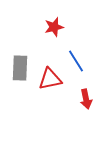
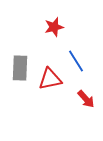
red arrow: rotated 30 degrees counterclockwise
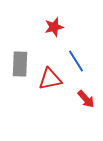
gray rectangle: moved 4 px up
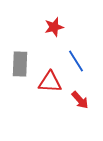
red triangle: moved 3 px down; rotated 15 degrees clockwise
red arrow: moved 6 px left, 1 px down
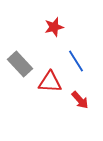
gray rectangle: rotated 45 degrees counterclockwise
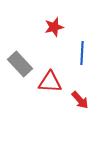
blue line: moved 6 px right, 8 px up; rotated 35 degrees clockwise
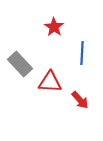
red star: rotated 24 degrees counterclockwise
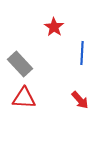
red triangle: moved 26 px left, 16 px down
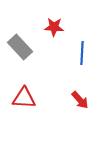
red star: rotated 30 degrees counterclockwise
gray rectangle: moved 17 px up
